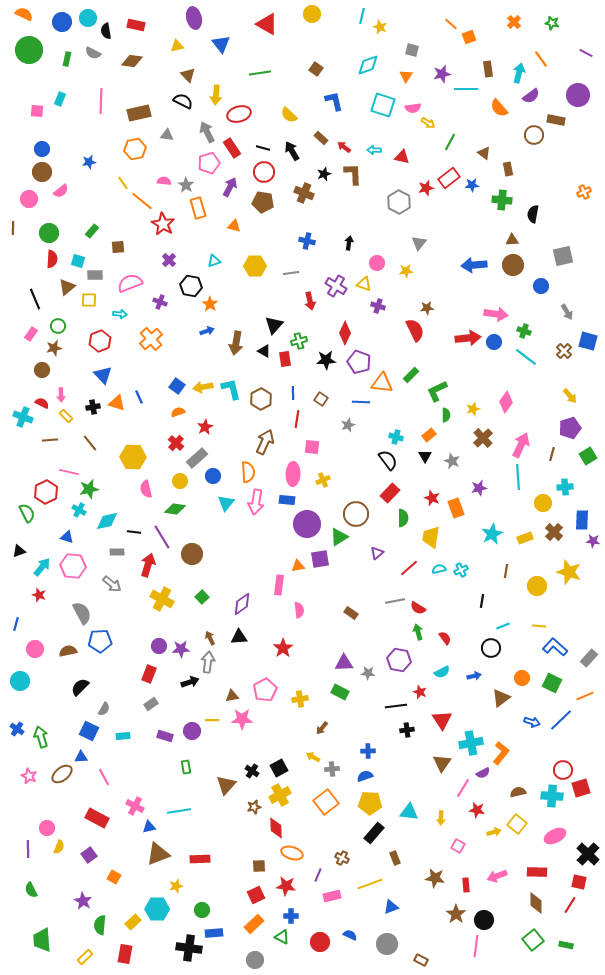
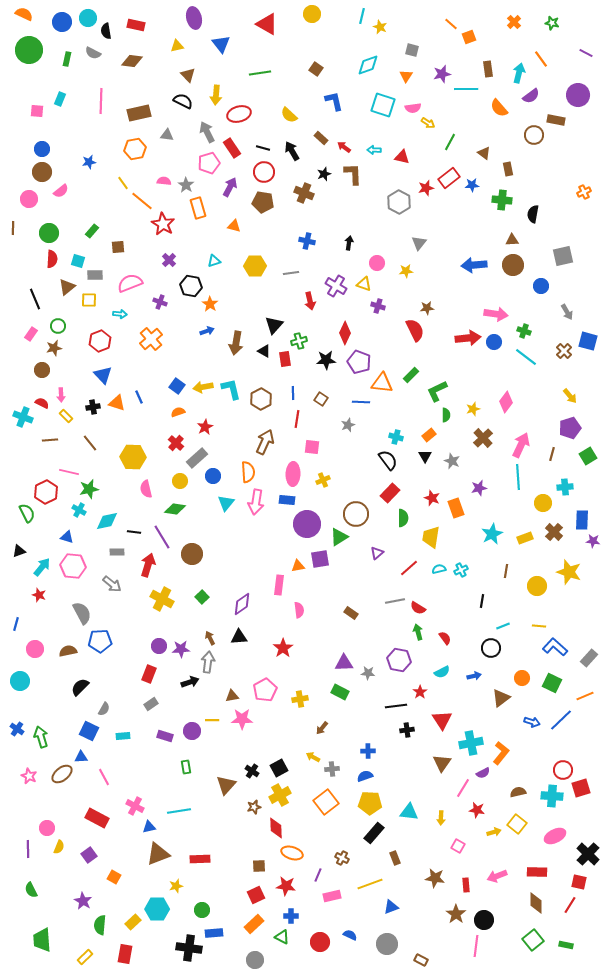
red star at (420, 692): rotated 16 degrees clockwise
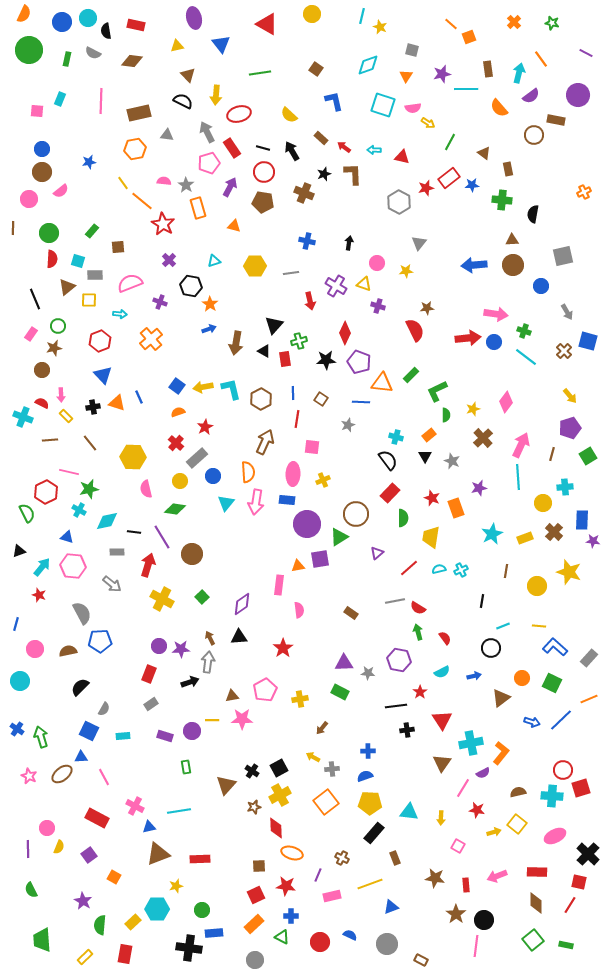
orange semicircle at (24, 14): rotated 90 degrees clockwise
blue arrow at (207, 331): moved 2 px right, 2 px up
orange line at (585, 696): moved 4 px right, 3 px down
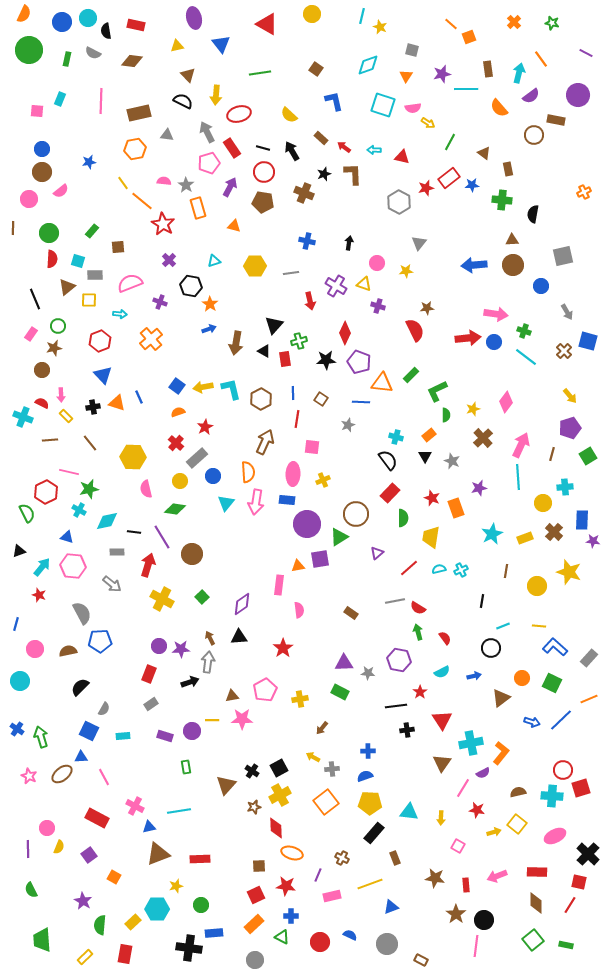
green circle at (202, 910): moved 1 px left, 5 px up
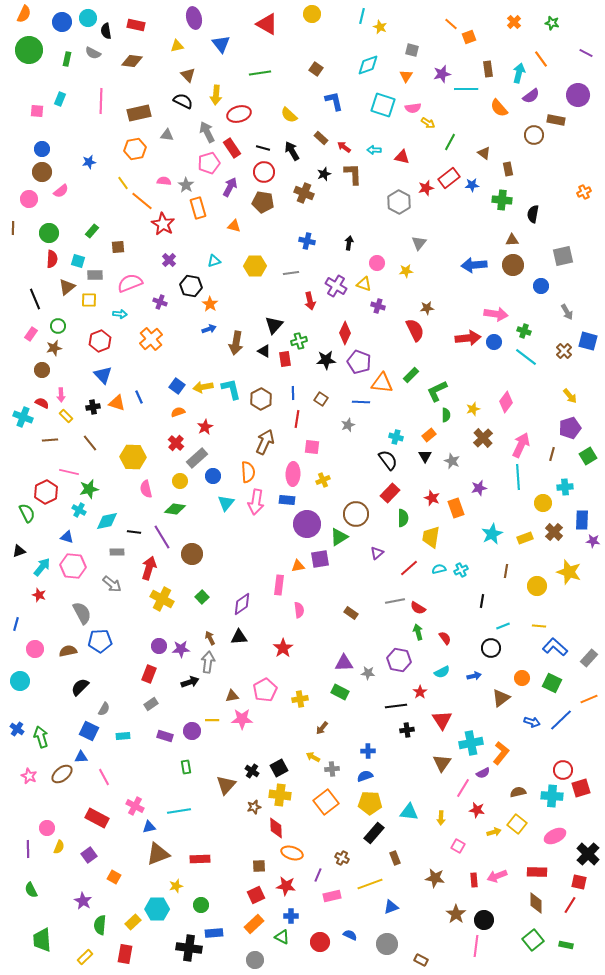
red arrow at (148, 565): moved 1 px right, 3 px down
yellow cross at (280, 795): rotated 35 degrees clockwise
red rectangle at (466, 885): moved 8 px right, 5 px up
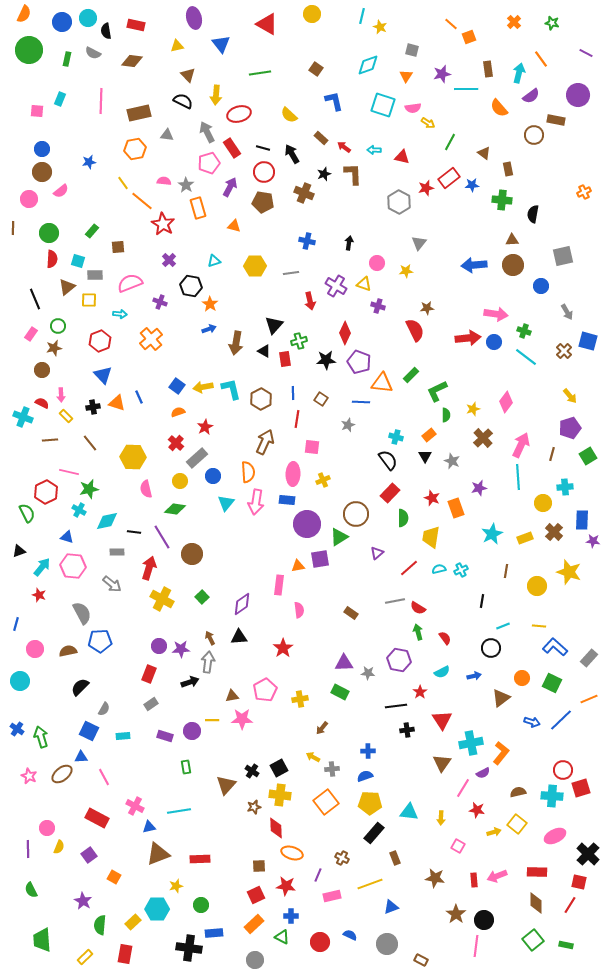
black arrow at (292, 151): moved 3 px down
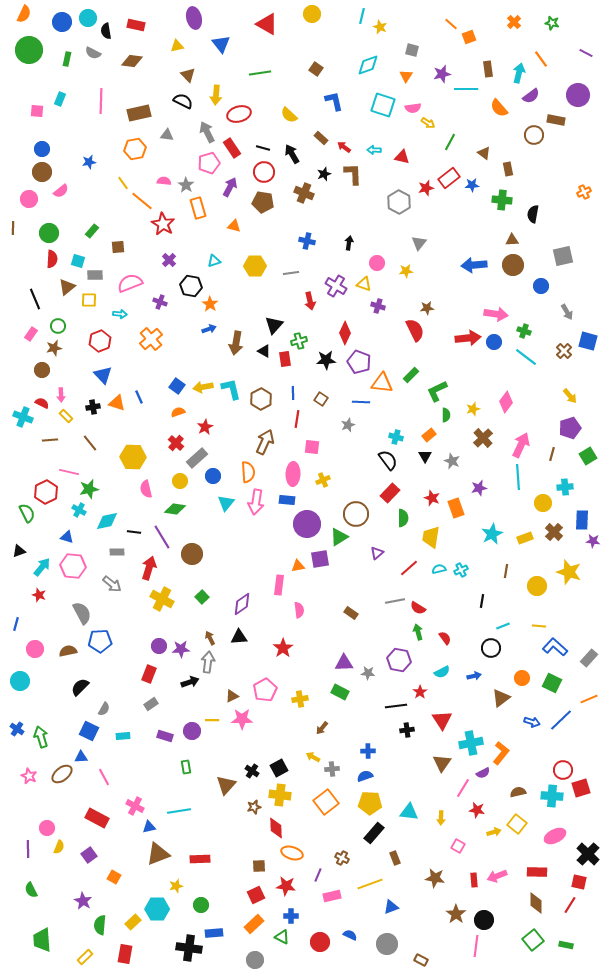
brown triangle at (232, 696): rotated 16 degrees counterclockwise
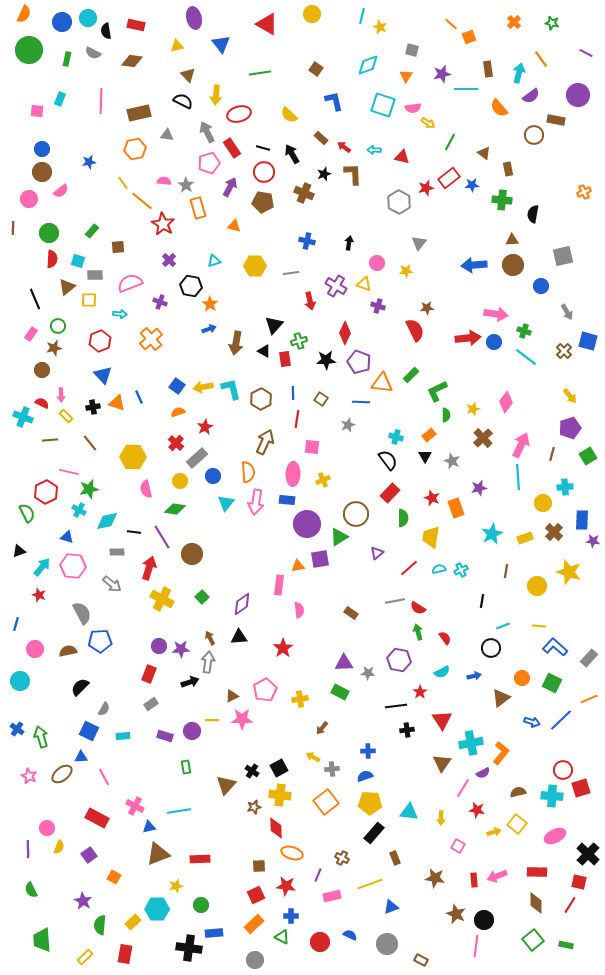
brown star at (456, 914): rotated 12 degrees counterclockwise
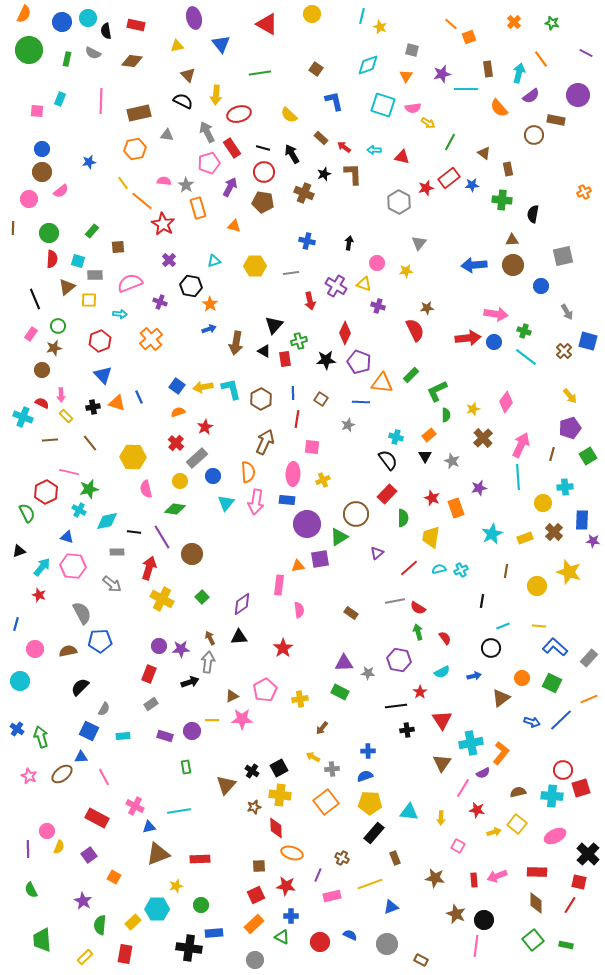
red rectangle at (390, 493): moved 3 px left, 1 px down
pink circle at (47, 828): moved 3 px down
